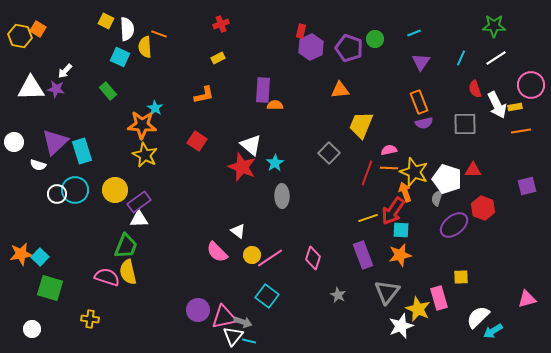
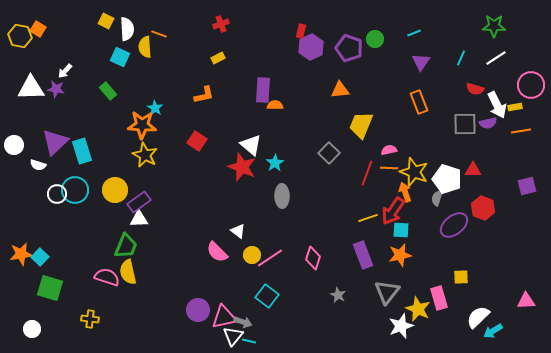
red semicircle at (475, 89): rotated 54 degrees counterclockwise
purple semicircle at (424, 123): moved 64 px right
white circle at (14, 142): moved 3 px down
pink triangle at (527, 299): moved 1 px left, 2 px down; rotated 12 degrees clockwise
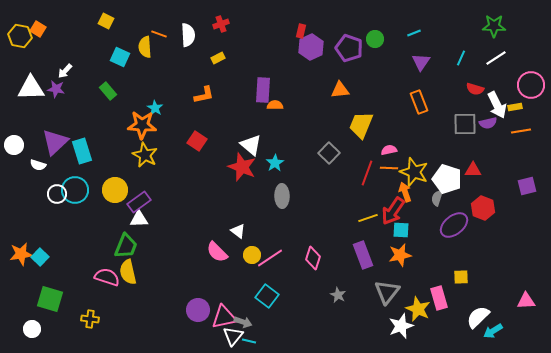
white semicircle at (127, 29): moved 61 px right, 6 px down
green square at (50, 288): moved 11 px down
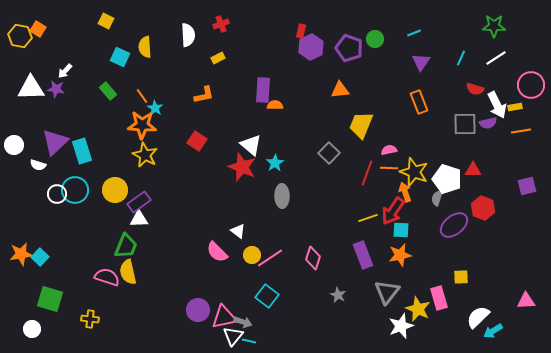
orange line at (159, 34): moved 17 px left, 62 px down; rotated 35 degrees clockwise
